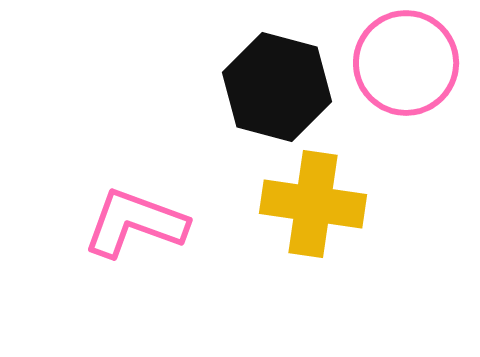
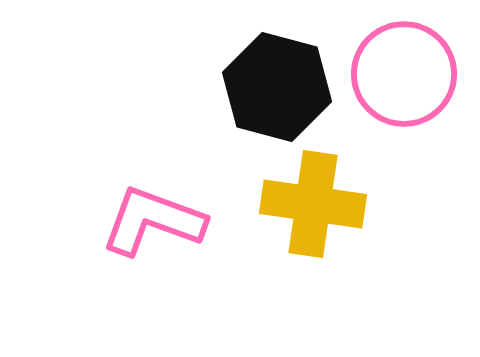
pink circle: moved 2 px left, 11 px down
pink L-shape: moved 18 px right, 2 px up
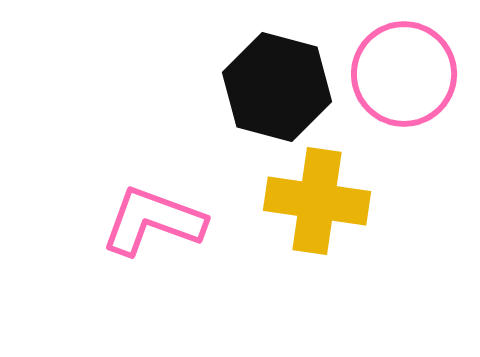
yellow cross: moved 4 px right, 3 px up
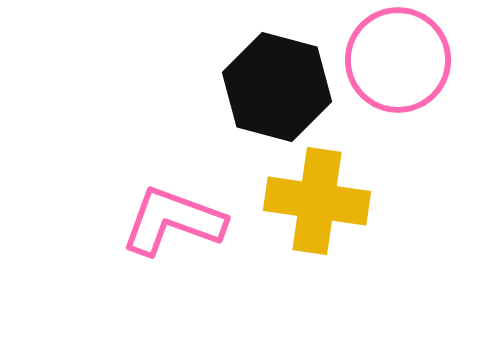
pink circle: moved 6 px left, 14 px up
pink L-shape: moved 20 px right
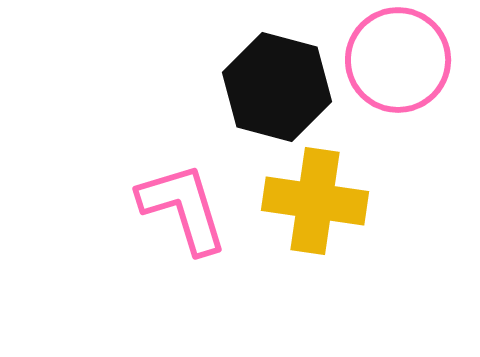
yellow cross: moved 2 px left
pink L-shape: moved 10 px right, 13 px up; rotated 53 degrees clockwise
